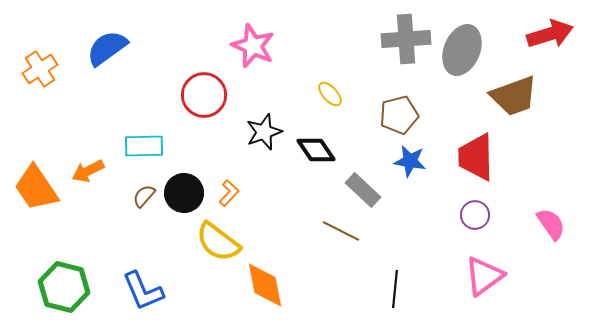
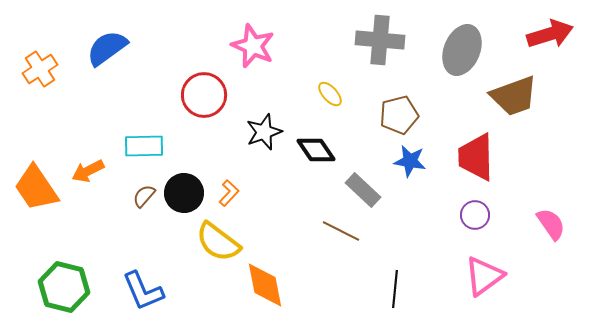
gray cross: moved 26 px left, 1 px down; rotated 9 degrees clockwise
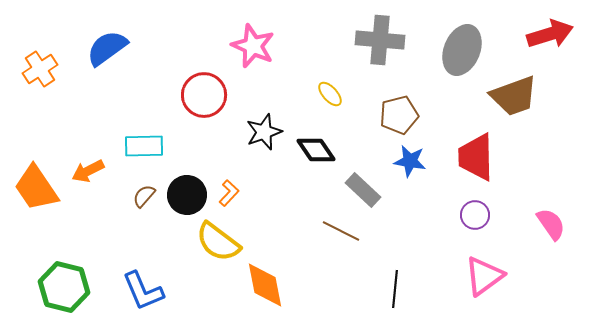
black circle: moved 3 px right, 2 px down
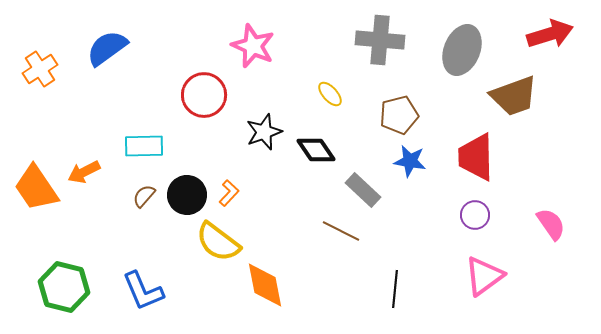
orange arrow: moved 4 px left, 1 px down
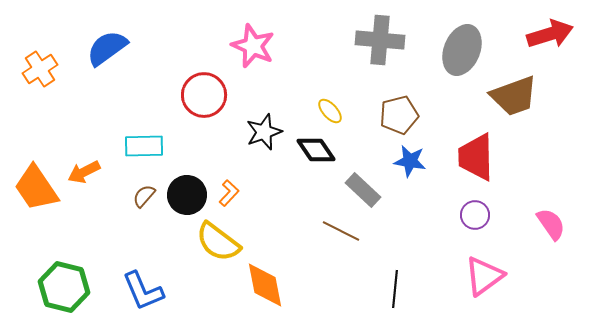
yellow ellipse: moved 17 px down
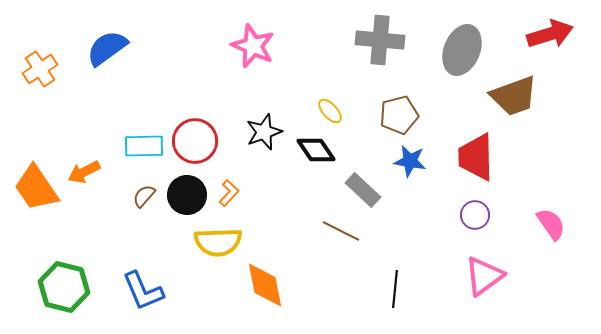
red circle: moved 9 px left, 46 px down
yellow semicircle: rotated 39 degrees counterclockwise
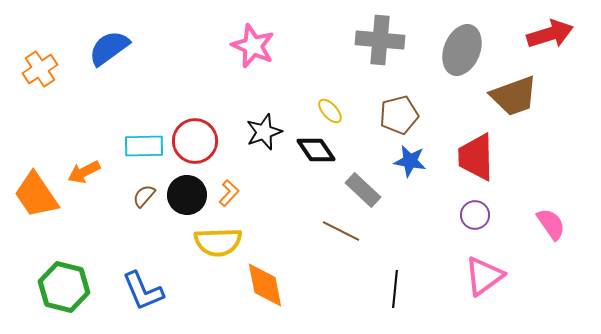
blue semicircle: moved 2 px right
orange trapezoid: moved 7 px down
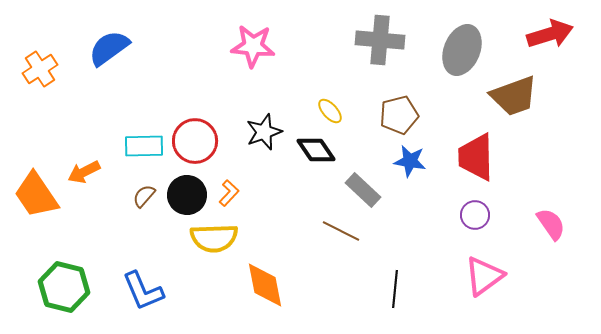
pink star: rotated 18 degrees counterclockwise
yellow semicircle: moved 4 px left, 4 px up
